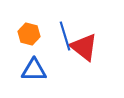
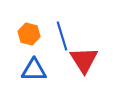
blue line: moved 3 px left
red triangle: moved 13 px down; rotated 20 degrees clockwise
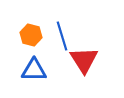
orange hexagon: moved 2 px right, 1 px down
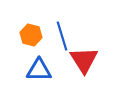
blue triangle: moved 5 px right
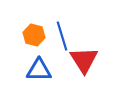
orange hexagon: moved 3 px right
